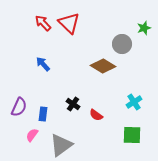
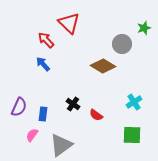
red arrow: moved 3 px right, 17 px down
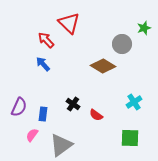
green square: moved 2 px left, 3 px down
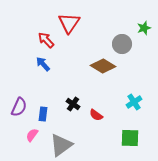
red triangle: rotated 20 degrees clockwise
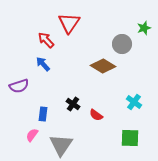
cyan cross: rotated 21 degrees counterclockwise
purple semicircle: moved 21 px up; rotated 48 degrees clockwise
gray triangle: rotated 20 degrees counterclockwise
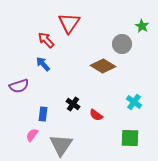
green star: moved 2 px left, 2 px up; rotated 24 degrees counterclockwise
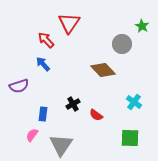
brown diamond: moved 4 px down; rotated 15 degrees clockwise
black cross: rotated 24 degrees clockwise
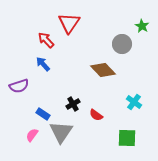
blue rectangle: rotated 64 degrees counterclockwise
green square: moved 3 px left
gray triangle: moved 13 px up
